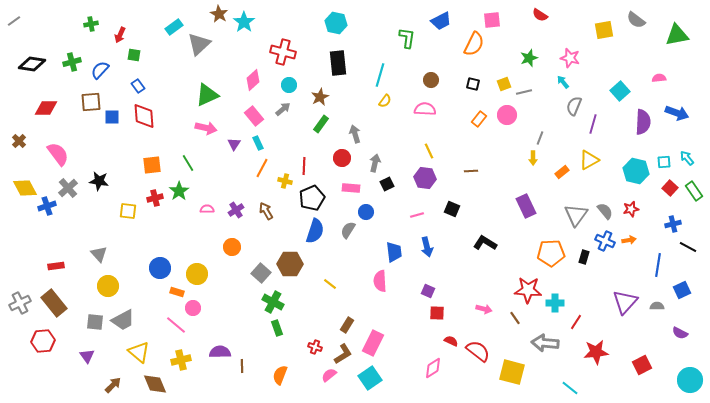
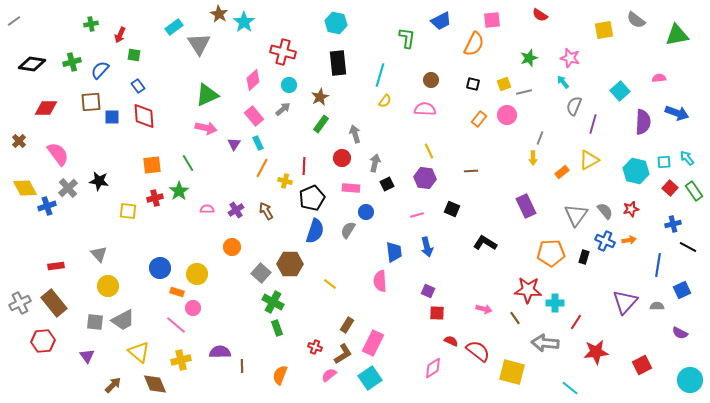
gray triangle at (199, 44): rotated 20 degrees counterclockwise
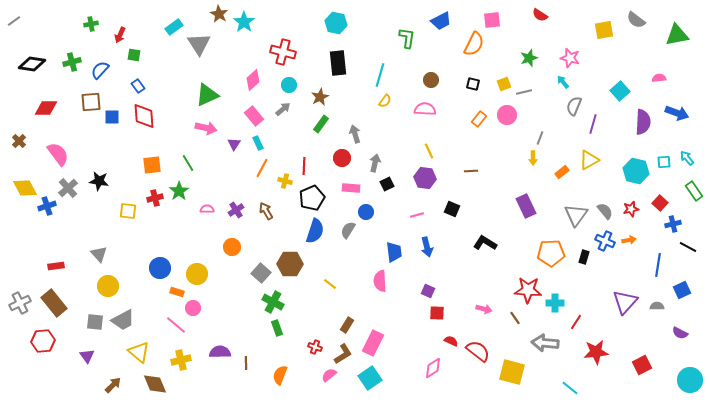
red square at (670, 188): moved 10 px left, 15 px down
brown line at (242, 366): moved 4 px right, 3 px up
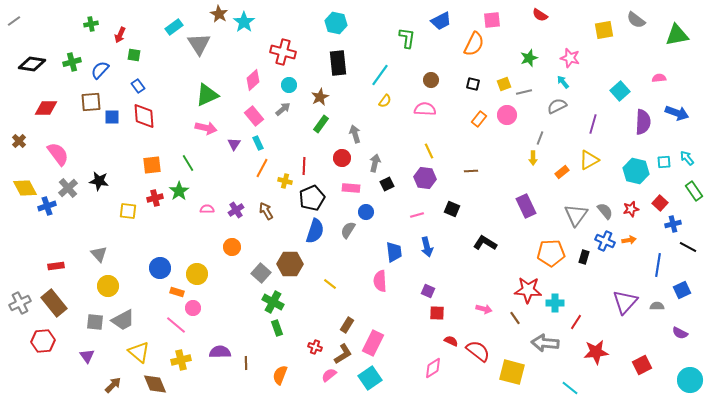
cyan line at (380, 75): rotated 20 degrees clockwise
gray semicircle at (574, 106): moved 17 px left; rotated 42 degrees clockwise
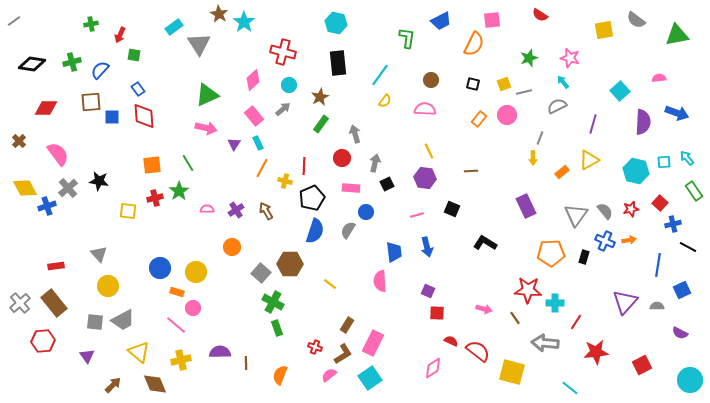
blue rectangle at (138, 86): moved 3 px down
yellow circle at (197, 274): moved 1 px left, 2 px up
gray cross at (20, 303): rotated 15 degrees counterclockwise
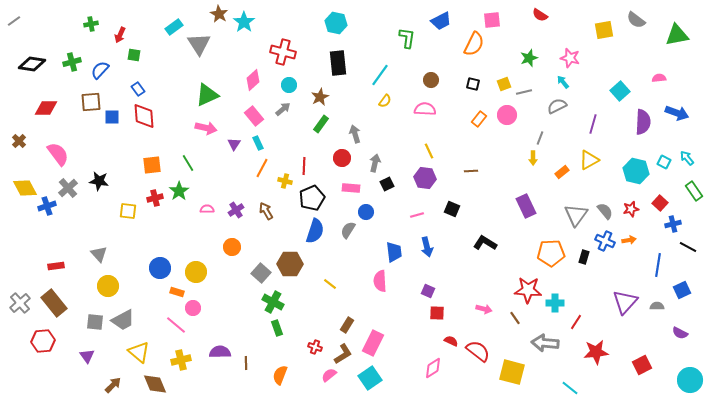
cyan square at (664, 162): rotated 32 degrees clockwise
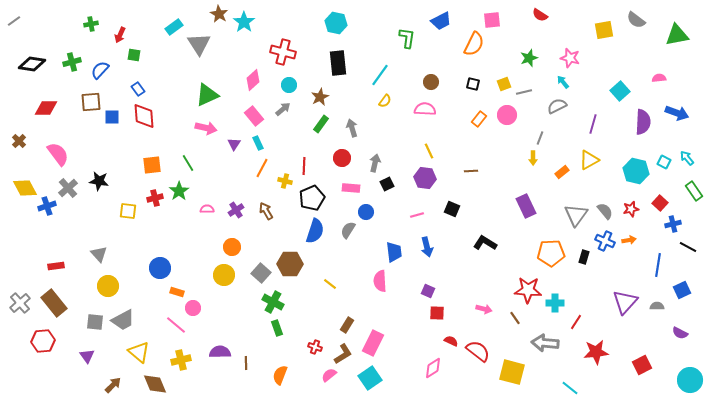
brown circle at (431, 80): moved 2 px down
gray arrow at (355, 134): moved 3 px left, 6 px up
yellow circle at (196, 272): moved 28 px right, 3 px down
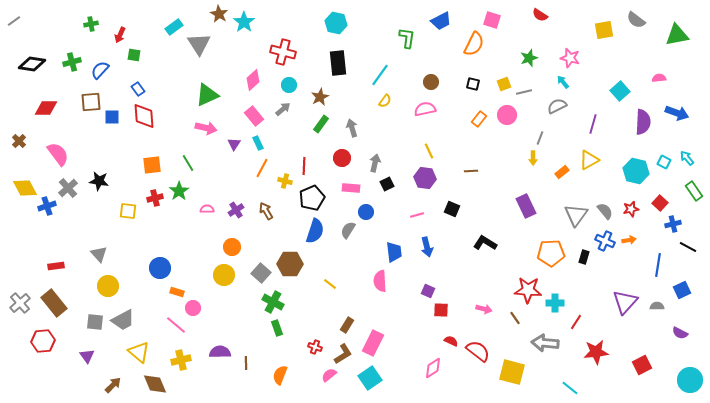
pink square at (492, 20): rotated 24 degrees clockwise
pink semicircle at (425, 109): rotated 15 degrees counterclockwise
red square at (437, 313): moved 4 px right, 3 px up
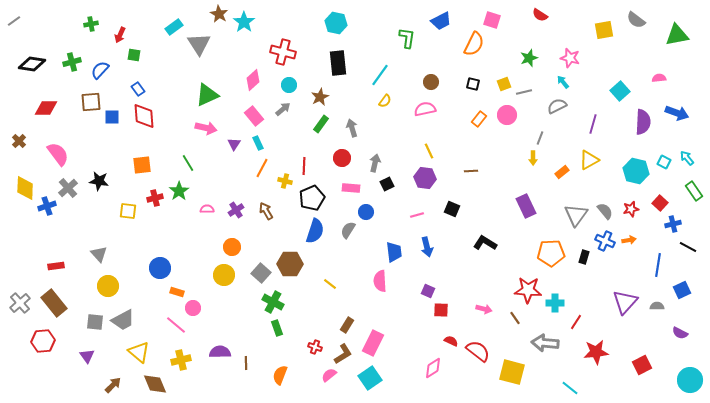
orange square at (152, 165): moved 10 px left
yellow diamond at (25, 188): rotated 30 degrees clockwise
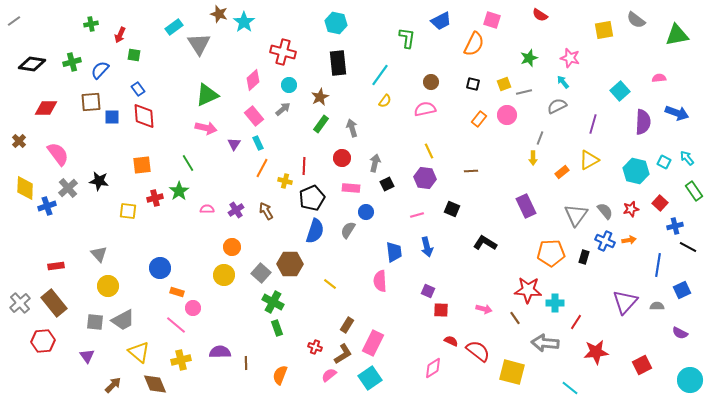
brown star at (219, 14): rotated 12 degrees counterclockwise
blue cross at (673, 224): moved 2 px right, 2 px down
